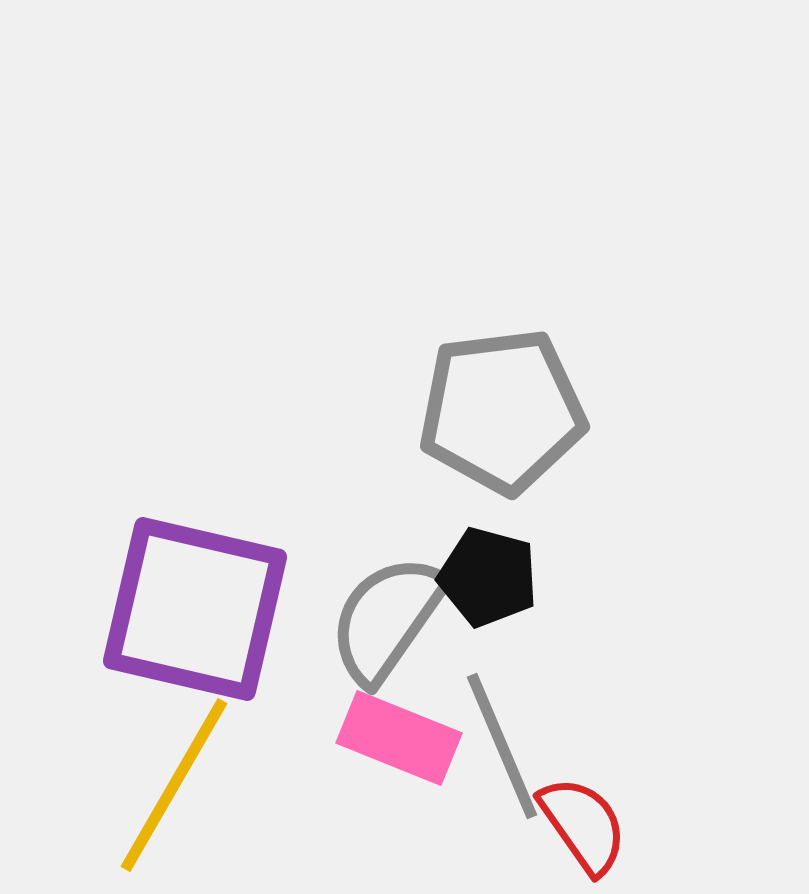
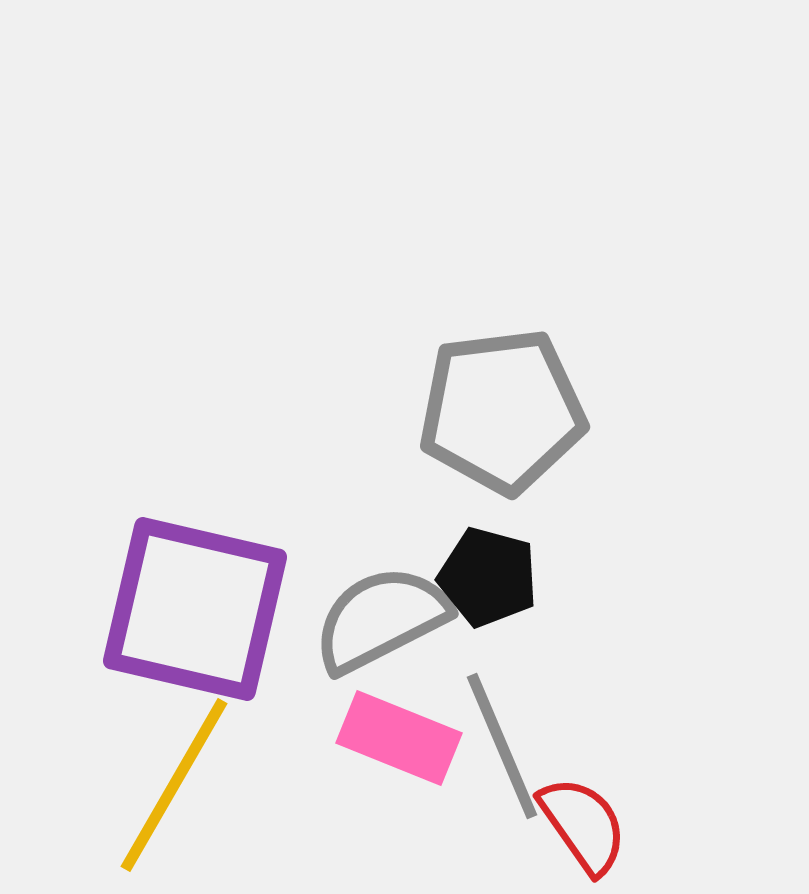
gray semicircle: moved 6 px left; rotated 28 degrees clockwise
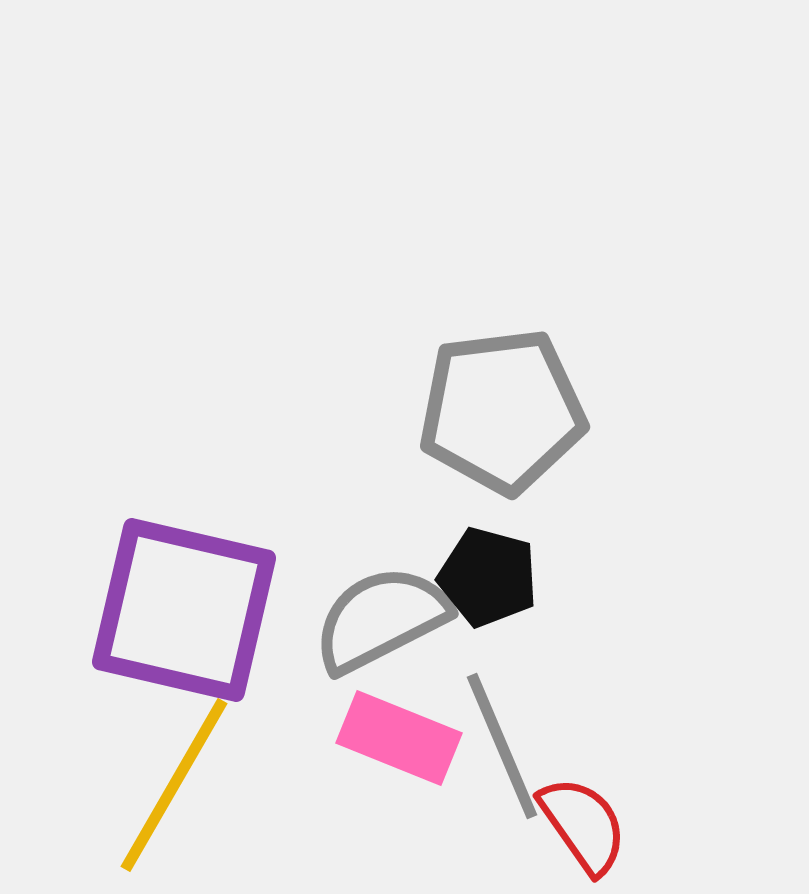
purple square: moved 11 px left, 1 px down
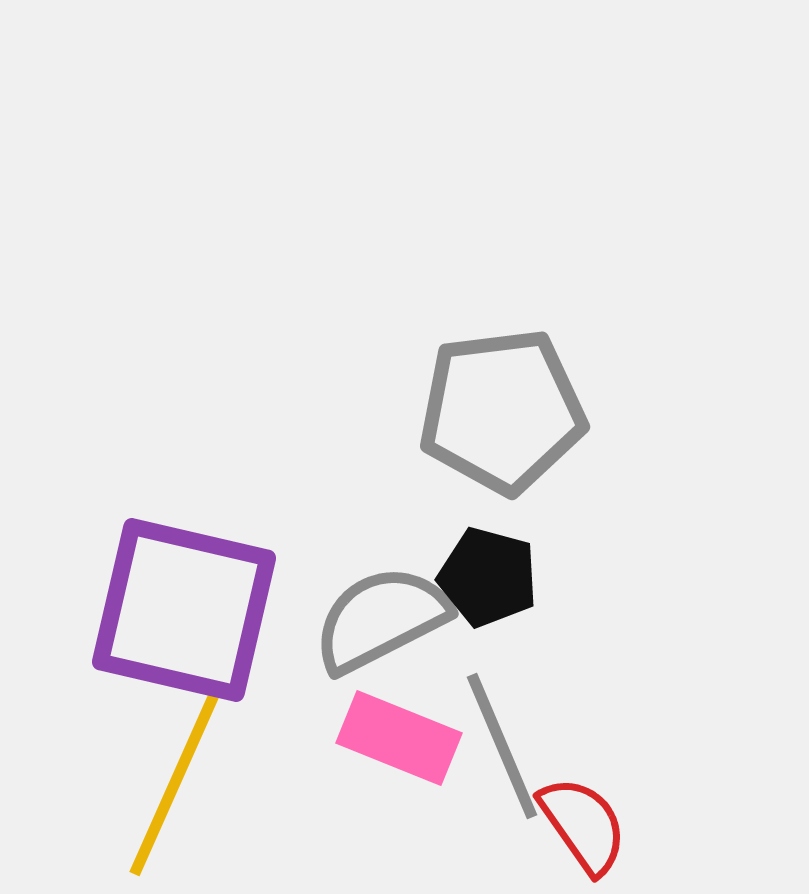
yellow line: rotated 6 degrees counterclockwise
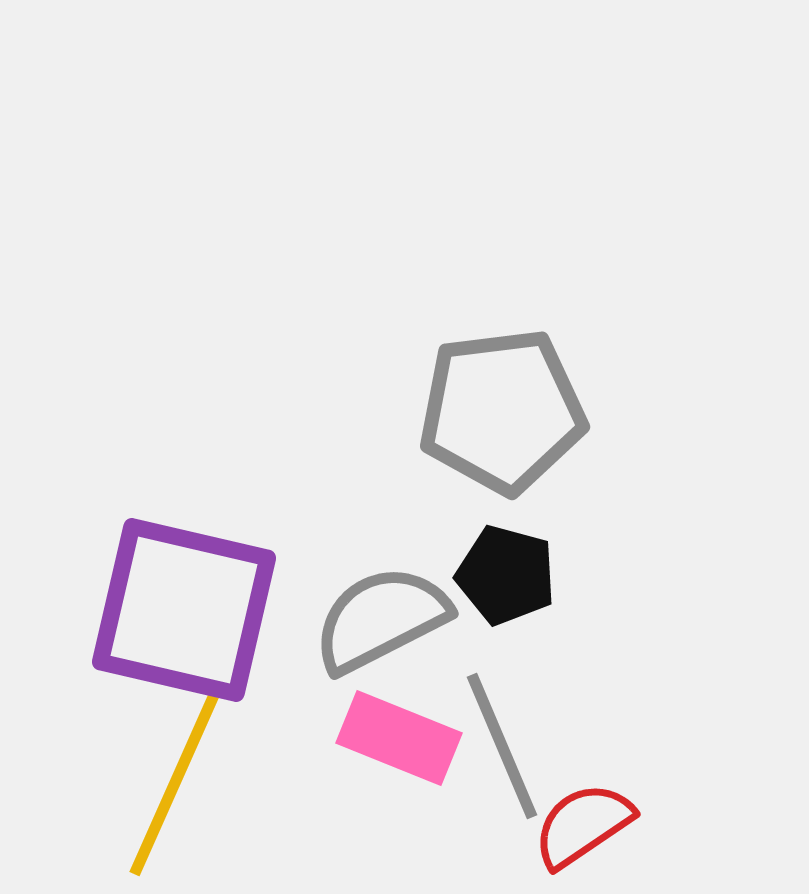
black pentagon: moved 18 px right, 2 px up
red semicircle: rotated 89 degrees counterclockwise
